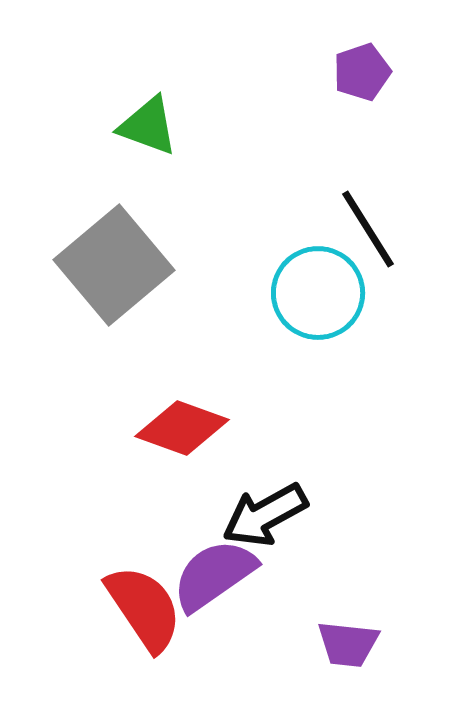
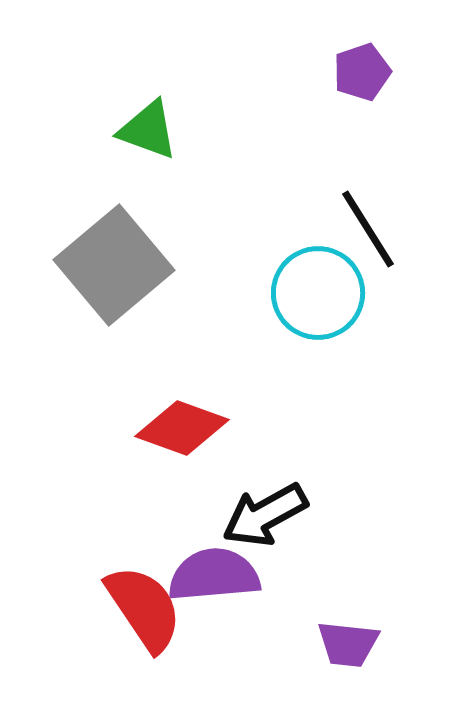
green triangle: moved 4 px down
purple semicircle: rotated 30 degrees clockwise
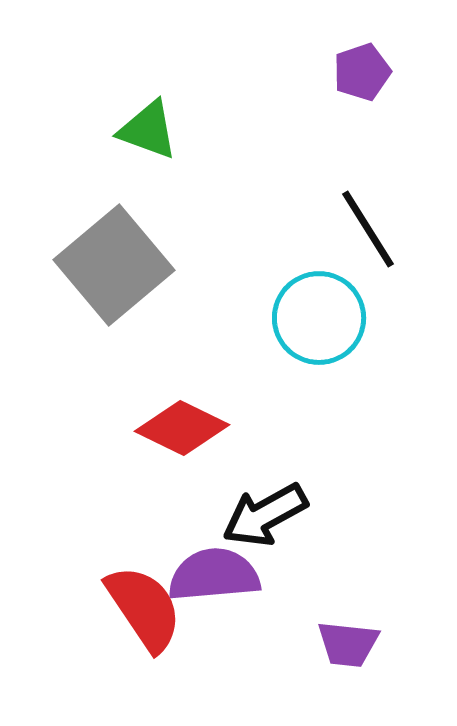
cyan circle: moved 1 px right, 25 px down
red diamond: rotated 6 degrees clockwise
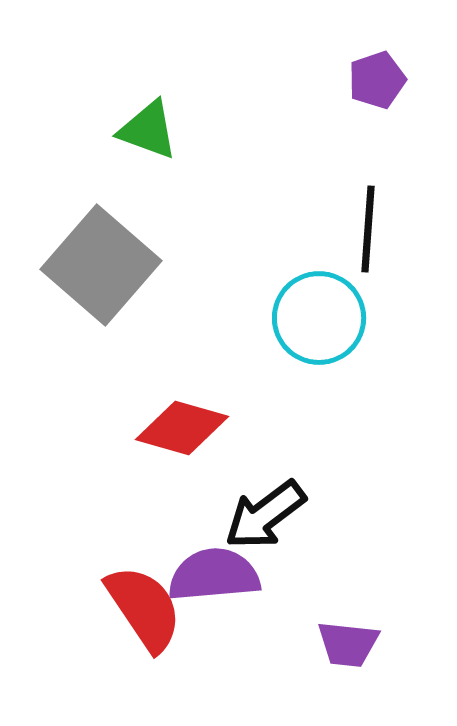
purple pentagon: moved 15 px right, 8 px down
black line: rotated 36 degrees clockwise
gray square: moved 13 px left; rotated 9 degrees counterclockwise
red diamond: rotated 10 degrees counterclockwise
black arrow: rotated 8 degrees counterclockwise
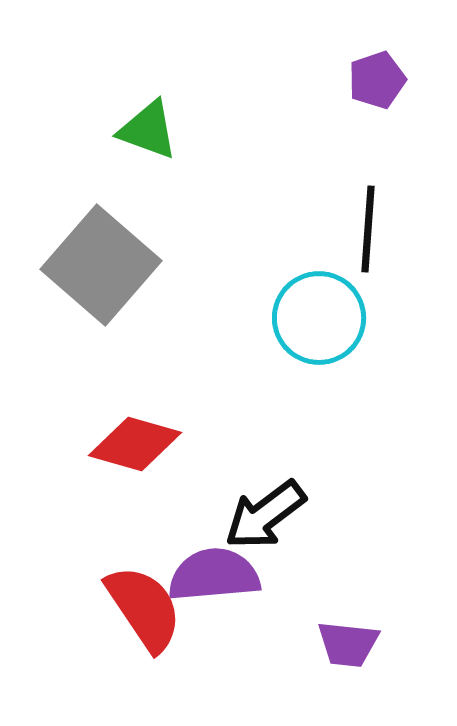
red diamond: moved 47 px left, 16 px down
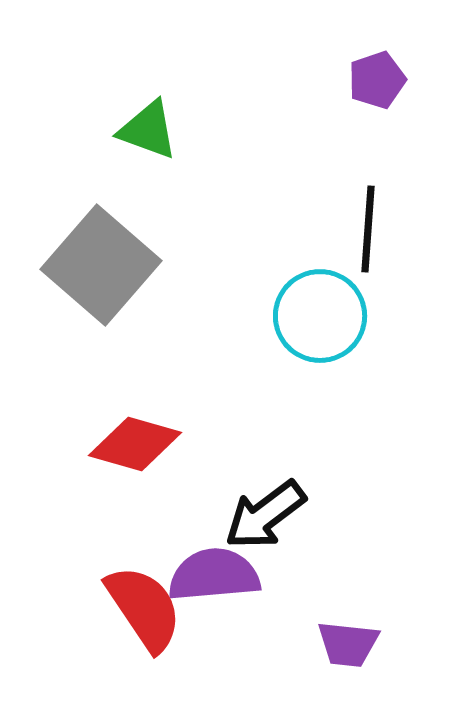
cyan circle: moved 1 px right, 2 px up
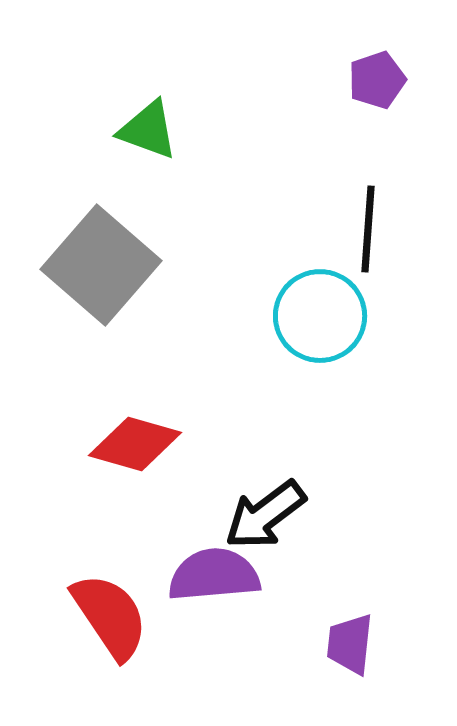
red semicircle: moved 34 px left, 8 px down
purple trapezoid: moved 2 px right; rotated 90 degrees clockwise
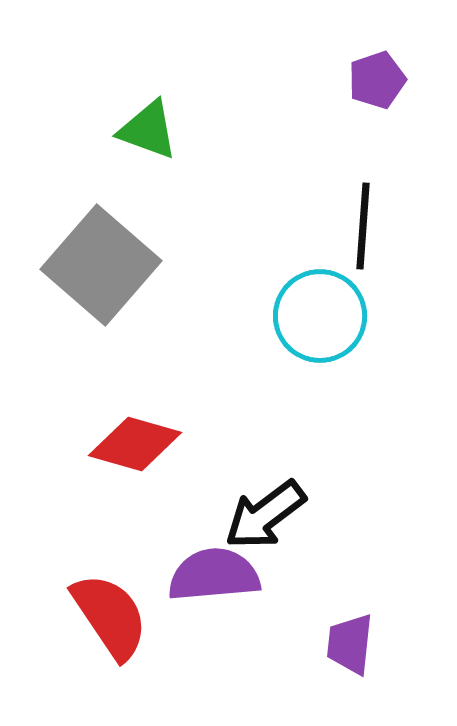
black line: moved 5 px left, 3 px up
